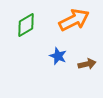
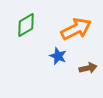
orange arrow: moved 2 px right, 9 px down
brown arrow: moved 1 px right, 4 px down
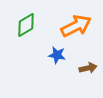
orange arrow: moved 3 px up
blue star: moved 1 px left, 1 px up; rotated 12 degrees counterclockwise
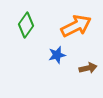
green diamond: rotated 25 degrees counterclockwise
blue star: rotated 24 degrees counterclockwise
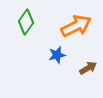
green diamond: moved 3 px up
brown arrow: rotated 18 degrees counterclockwise
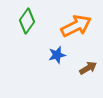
green diamond: moved 1 px right, 1 px up
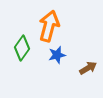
green diamond: moved 5 px left, 27 px down
orange arrow: moved 27 px left; rotated 48 degrees counterclockwise
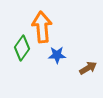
orange arrow: moved 7 px left, 1 px down; rotated 20 degrees counterclockwise
blue star: rotated 12 degrees clockwise
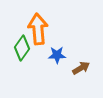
orange arrow: moved 4 px left, 2 px down
brown arrow: moved 7 px left
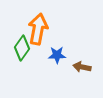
orange arrow: rotated 16 degrees clockwise
brown arrow: moved 1 px right, 1 px up; rotated 138 degrees counterclockwise
